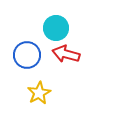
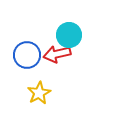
cyan circle: moved 13 px right, 7 px down
red arrow: moved 9 px left; rotated 28 degrees counterclockwise
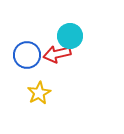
cyan circle: moved 1 px right, 1 px down
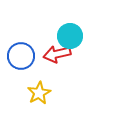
blue circle: moved 6 px left, 1 px down
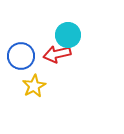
cyan circle: moved 2 px left, 1 px up
yellow star: moved 5 px left, 7 px up
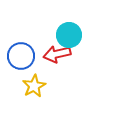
cyan circle: moved 1 px right
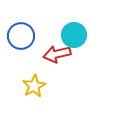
cyan circle: moved 5 px right
blue circle: moved 20 px up
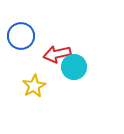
cyan circle: moved 32 px down
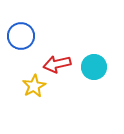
red arrow: moved 10 px down
cyan circle: moved 20 px right
